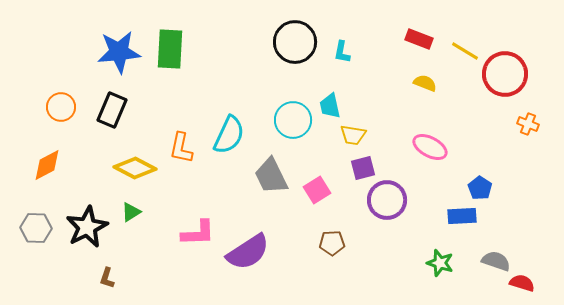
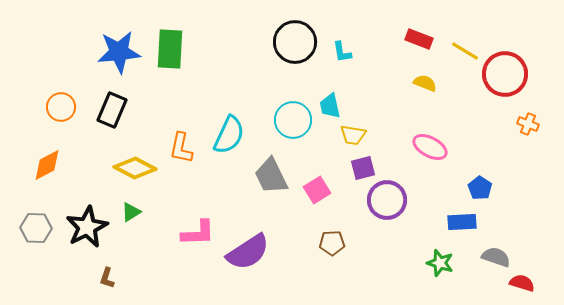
cyan L-shape: rotated 20 degrees counterclockwise
blue rectangle: moved 6 px down
gray semicircle: moved 4 px up
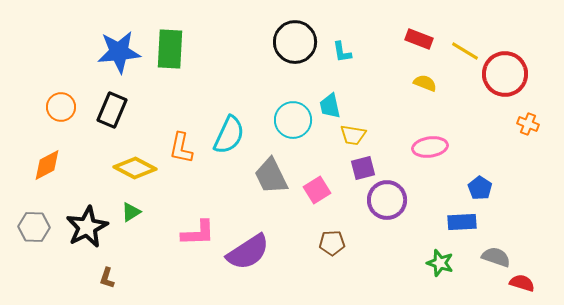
pink ellipse: rotated 36 degrees counterclockwise
gray hexagon: moved 2 px left, 1 px up
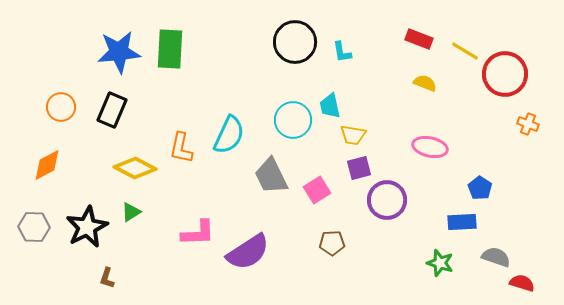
pink ellipse: rotated 20 degrees clockwise
purple square: moved 4 px left
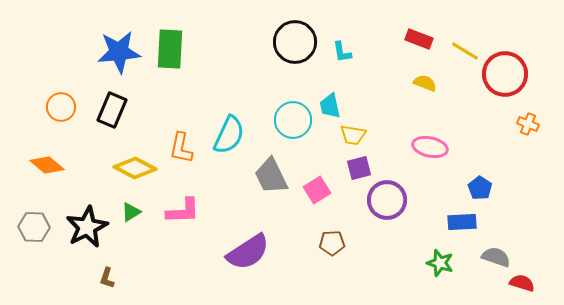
orange diamond: rotated 68 degrees clockwise
pink L-shape: moved 15 px left, 22 px up
